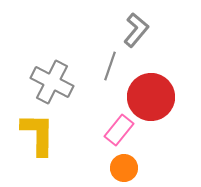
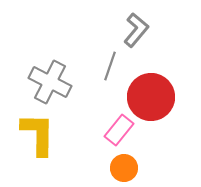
gray cross: moved 2 px left
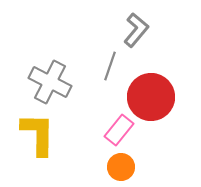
orange circle: moved 3 px left, 1 px up
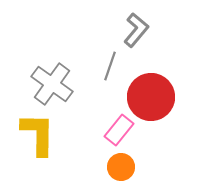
gray cross: moved 2 px right, 2 px down; rotated 9 degrees clockwise
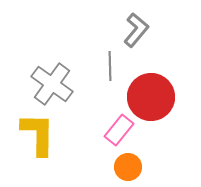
gray line: rotated 20 degrees counterclockwise
orange circle: moved 7 px right
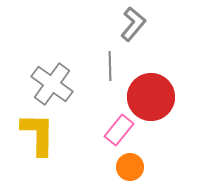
gray L-shape: moved 3 px left, 6 px up
orange circle: moved 2 px right
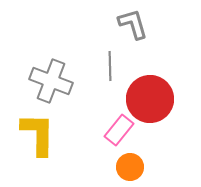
gray L-shape: rotated 56 degrees counterclockwise
gray cross: moved 1 px left, 3 px up; rotated 15 degrees counterclockwise
red circle: moved 1 px left, 2 px down
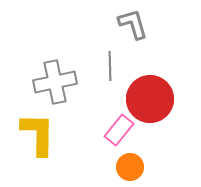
gray cross: moved 4 px right, 1 px down; rotated 33 degrees counterclockwise
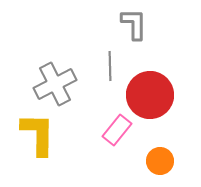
gray L-shape: moved 1 px right; rotated 16 degrees clockwise
gray cross: moved 2 px down; rotated 15 degrees counterclockwise
red circle: moved 4 px up
pink rectangle: moved 2 px left
orange circle: moved 30 px right, 6 px up
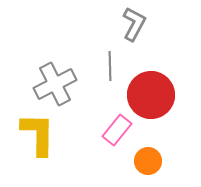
gray L-shape: rotated 28 degrees clockwise
red circle: moved 1 px right
orange circle: moved 12 px left
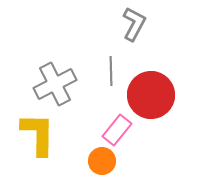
gray line: moved 1 px right, 5 px down
orange circle: moved 46 px left
